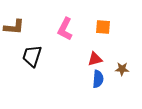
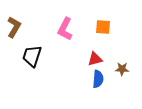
brown L-shape: rotated 65 degrees counterclockwise
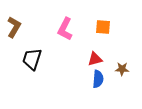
black trapezoid: moved 3 px down
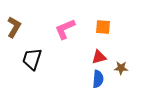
pink L-shape: rotated 40 degrees clockwise
red triangle: moved 4 px right, 2 px up
brown star: moved 1 px left, 1 px up
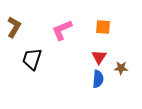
pink L-shape: moved 3 px left, 1 px down
red triangle: rotated 42 degrees counterclockwise
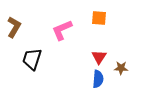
orange square: moved 4 px left, 9 px up
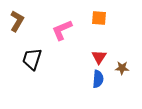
brown L-shape: moved 3 px right, 6 px up
brown star: moved 1 px right
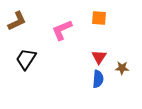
brown L-shape: rotated 35 degrees clockwise
black trapezoid: moved 6 px left; rotated 15 degrees clockwise
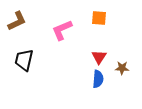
black trapezoid: moved 2 px left, 1 px down; rotated 20 degrees counterclockwise
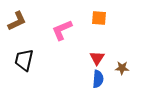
red triangle: moved 2 px left, 1 px down
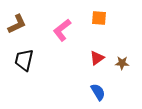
brown L-shape: moved 3 px down
pink L-shape: rotated 15 degrees counterclockwise
red triangle: rotated 21 degrees clockwise
brown star: moved 5 px up
blue semicircle: moved 13 px down; rotated 36 degrees counterclockwise
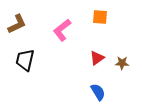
orange square: moved 1 px right, 1 px up
black trapezoid: moved 1 px right
